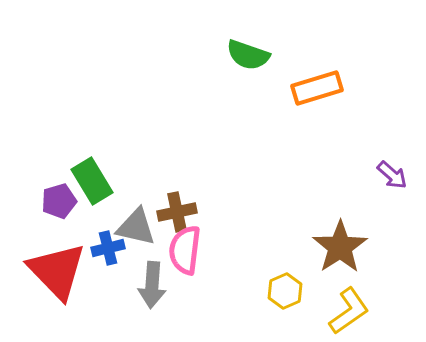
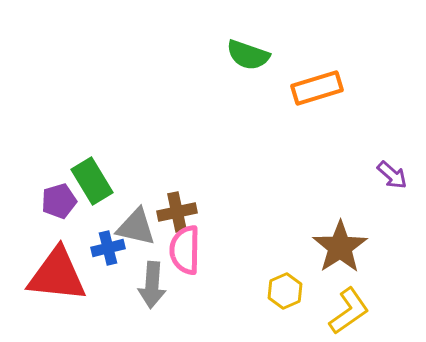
pink semicircle: rotated 6 degrees counterclockwise
red triangle: moved 4 px down; rotated 40 degrees counterclockwise
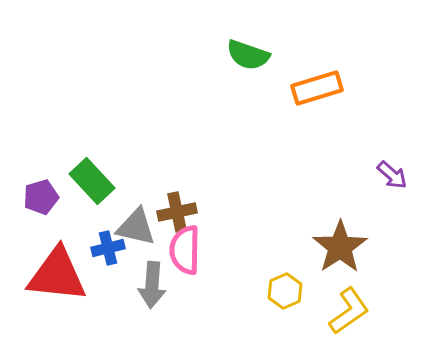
green rectangle: rotated 12 degrees counterclockwise
purple pentagon: moved 18 px left, 4 px up
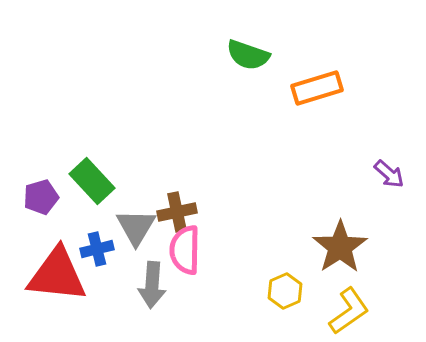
purple arrow: moved 3 px left, 1 px up
gray triangle: rotated 48 degrees clockwise
blue cross: moved 11 px left, 1 px down
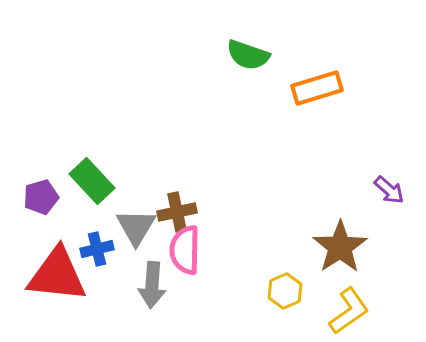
purple arrow: moved 16 px down
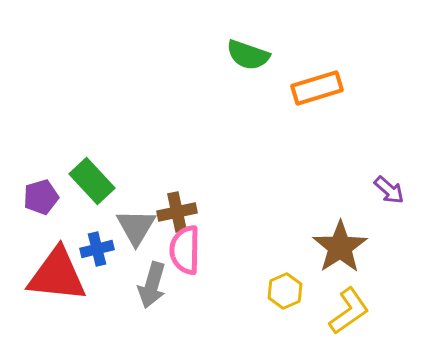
gray arrow: rotated 12 degrees clockwise
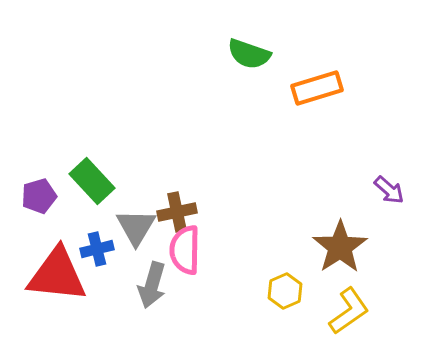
green semicircle: moved 1 px right, 1 px up
purple pentagon: moved 2 px left, 1 px up
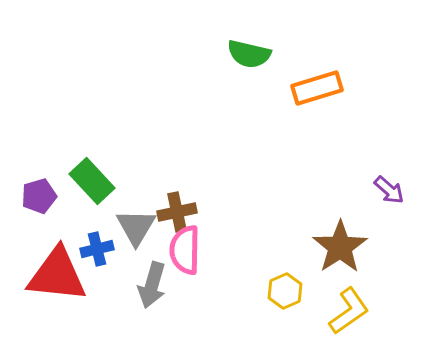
green semicircle: rotated 6 degrees counterclockwise
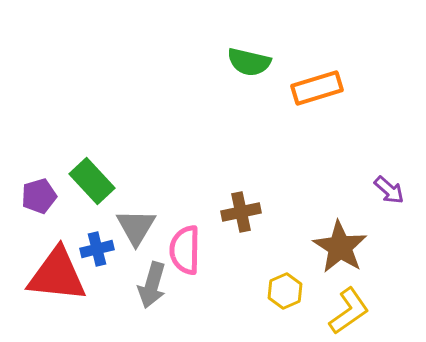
green semicircle: moved 8 px down
brown cross: moved 64 px right
brown star: rotated 6 degrees counterclockwise
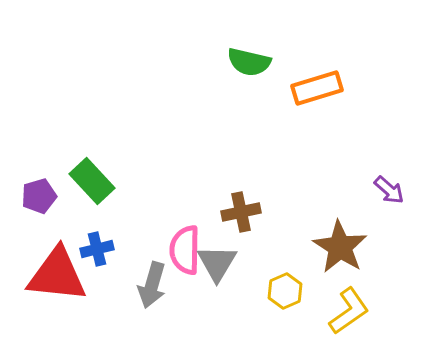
gray triangle: moved 81 px right, 36 px down
